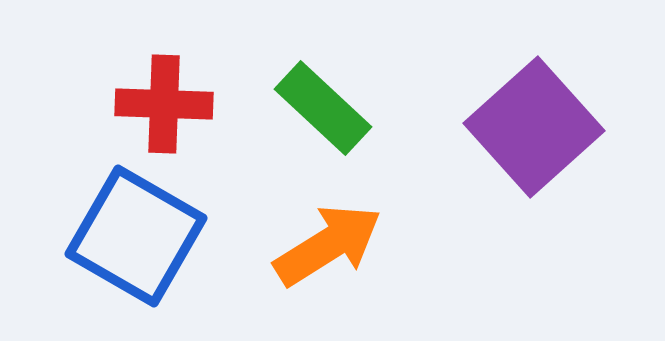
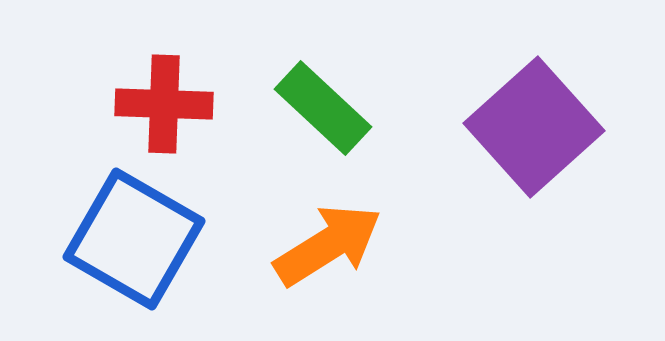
blue square: moved 2 px left, 3 px down
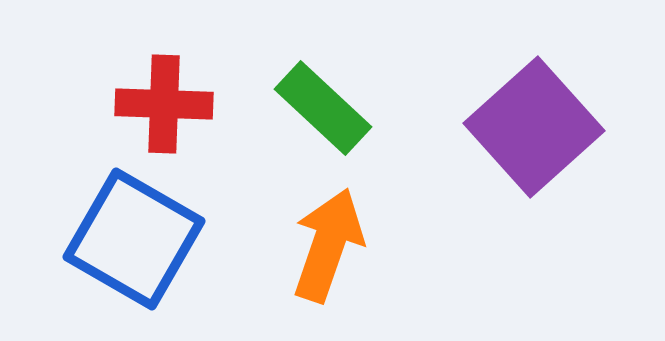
orange arrow: rotated 39 degrees counterclockwise
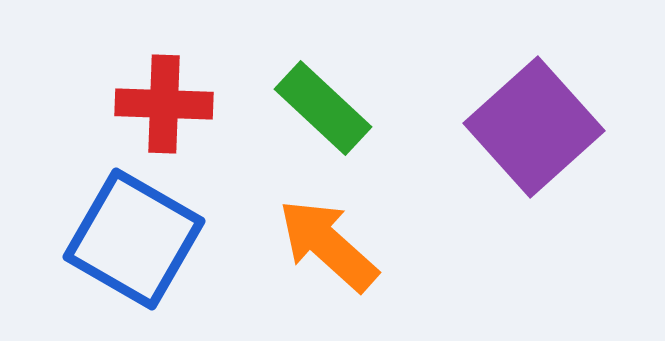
orange arrow: rotated 67 degrees counterclockwise
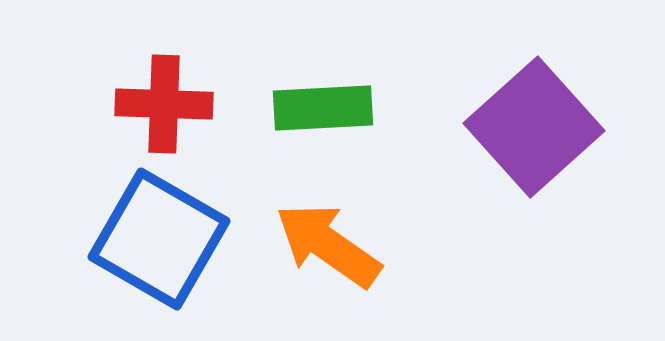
green rectangle: rotated 46 degrees counterclockwise
blue square: moved 25 px right
orange arrow: rotated 7 degrees counterclockwise
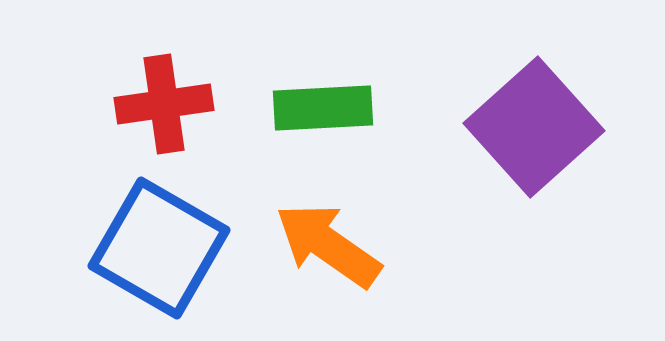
red cross: rotated 10 degrees counterclockwise
blue square: moved 9 px down
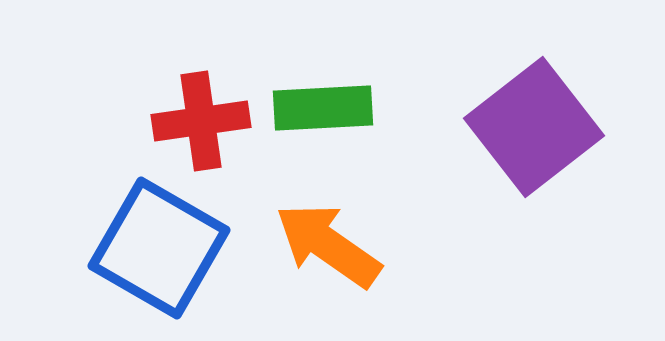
red cross: moved 37 px right, 17 px down
purple square: rotated 4 degrees clockwise
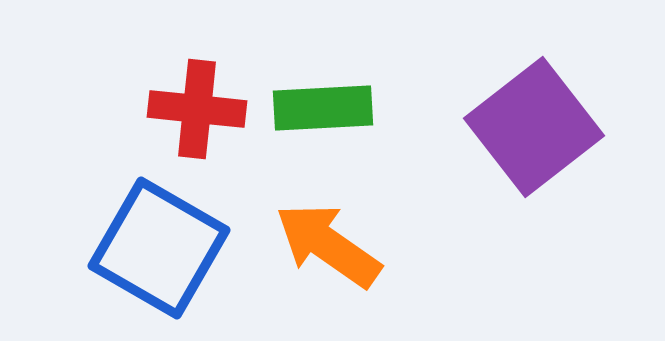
red cross: moved 4 px left, 12 px up; rotated 14 degrees clockwise
